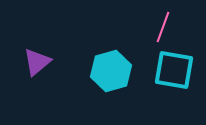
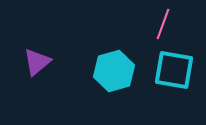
pink line: moved 3 px up
cyan hexagon: moved 3 px right
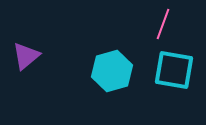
purple triangle: moved 11 px left, 6 px up
cyan hexagon: moved 2 px left
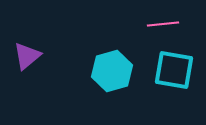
pink line: rotated 64 degrees clockwise
purple triangle: moved 1 px right
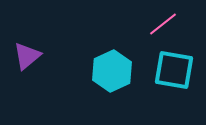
pink line: rotated 32 degrees counterclockwise
cyan hexagon: rotated 9 degrees counterclockwise
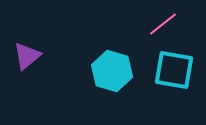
cyan hexagon: rotated 18 degrees counterclockwise
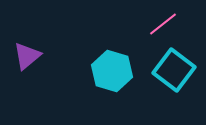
cyan square: rotated 27 degrees clockwise
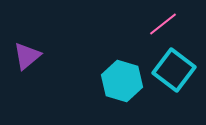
cyan hexagon: moved 10 px right, 10 px down
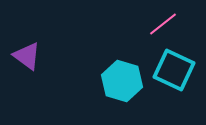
purple triangle: rotated 44 degrees counterclockwise
cyan square: rotated 12 degrees counterclockwise
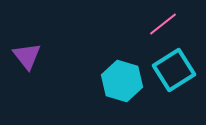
purple triangle: rotated 16 degrees clockwise
cyan square: rotated 33 degrees clockwise
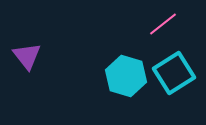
cyan square: moved 3 px down
cyan hexagon: moved 4 px right, 5 px up
